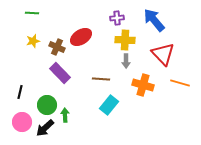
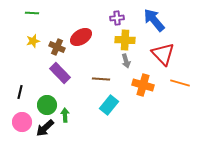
gray arrow: rotated 16 degrees counterclockwise
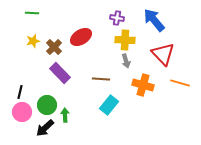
purple cross: rotated 16 degrees clockwise
brown cross: moved 3 px left; rotated 21 degrees clockwise
pink circle: moved 10 px up
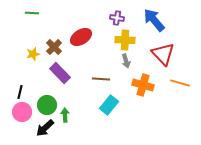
yellow star: moved 13 px down
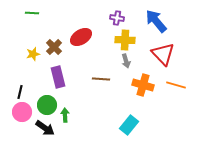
blue arrow: moved 2 px right, 1 px down
purple rectangle: moved 2 px left, 4 px down; rotated 30 degrees clockwise
orange line: moved 4 px left, 2 px down
cyan rectangle: moved 20 px right, 20 px down
black arrow: rotated 102 degrees counterclockwise
